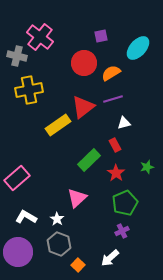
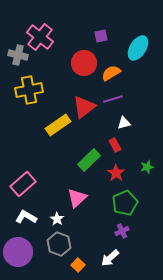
cyan ellipse: rotated 10 degrees counterclockwise
gray cross: moved 1 px right, 1 px up
red triangle: moved 1 px right
pink rectangle: moved 6 px right, 6 px down
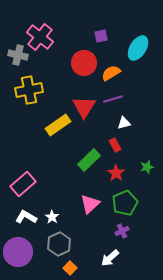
red triangle: rotated 20 degrees counterclockwise
pink triangle: moved 13 px right, 6 px down
white star: moved 5 px left, 2 px up
gray hexagon: rotated 15 degrees clockwise
orange square: moved 8 px left, 3 px down
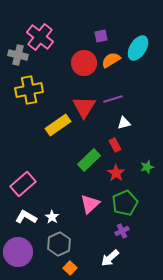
orange semicircle: moved 13 px up
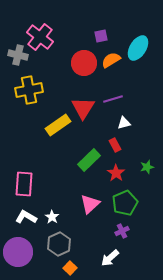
red triangle: moved 1 px left, 1 px down
pink rectangle: moved 1 px right; rotated 45 degrees counterclockwise
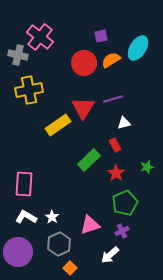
pink triangle: moved 21 px down; rotated 25 degrees clockwise
white arrow: moved 3 px up
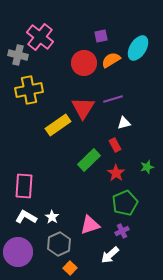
pink rectangle: moved 2 px down
